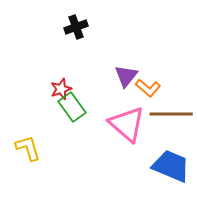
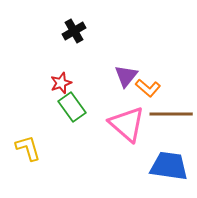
black cross: moved 2 px left, 4 px down; rotated 10 degrees counterclockwise
red star: moved 6 px up
blue trapezoid: moved 2 px left; rotated 15 degrees counterclockwise
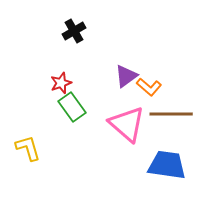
purple triangle: rotated 15 degrees clockwise
orange L-shape: moved 1 px right, 1 px up
blue trapezoid: moved 2 px left, 1 px up
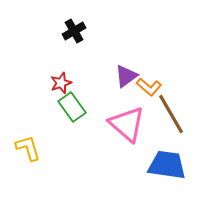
brown line: rotated 60 degrees clockwise
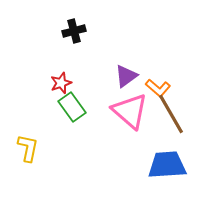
black cross: rotated 15 degrees clockwise
orange L-shape: moved 9 px right, 1 px down
pink triangle: moved 3 px right, 13 px up
yellow L-shape: rotated 28 degrees clockwise
blue trapezoid: rotated 12 degrees counterclockwise
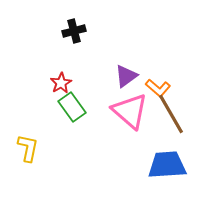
red star: rotated 10 degrees counterclockwise
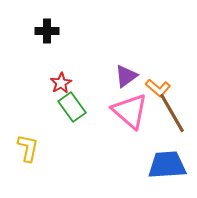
black cross: moved 27 px left; rotated 15 degrees clockwise
brown line: moved 1 px right, 1 px up
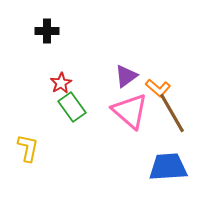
blue trapezoid: moved 1 px right, 2 px down
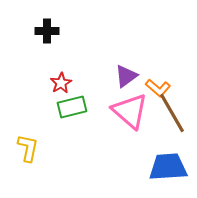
green rectangle: rotated 68 degrees counterclockwise
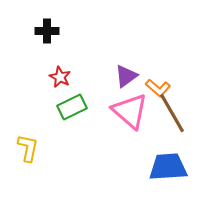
red star: moved 1 px left, 6 px up; rotated 15 degrees counterclockwise
green rectangle: rotated 12 degrees counterclockwise
